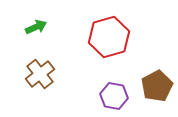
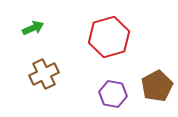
green arrow: moved 3 px left, 1 px down
brown cross: moved 4 px right; rotated 12 degrees clockwise
purple hexagon: moved 1 px left, 2 px up
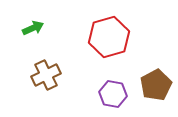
brown cross: moved 2 px right, 1 px down
brown pentagon: moved 1 px left, 1 px up
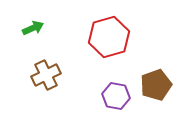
brown pentagon: rotated 8 degrees clockwise
purple hexagon: moved 3 px right, 2 px down
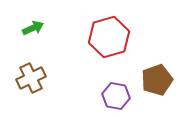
brown cross: moved 15 px left, 3 px down
brown pentagon: moved 1 px right, 5 px up
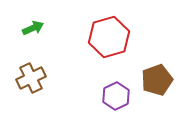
purple hexagon: rotated 24 degrees clockwise
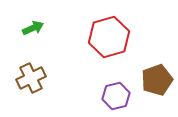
purple hexagon: rotated 12 degrees clockwise
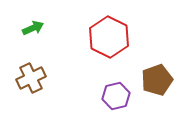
red hexagon: rotated 18 degrees counterclockwise
